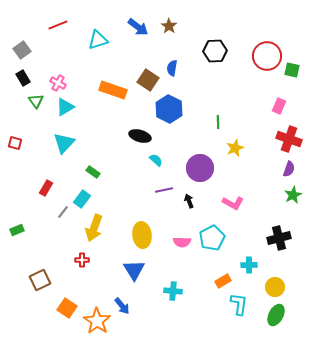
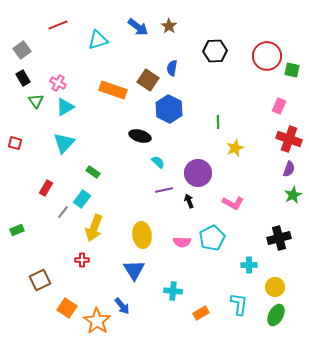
cyan semicircle at (156, 160): moved 2 px right, 2 px down
purple circle at (200, 168): moved 2 px left, 5 px down
orange rectangle at (223, 281): moved 22 px left, 32 px down
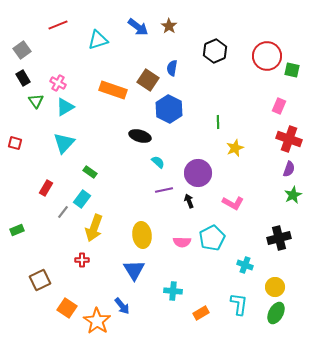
black hexagon at (215, 51): rotated 20 degrees counterclockwise
green rectangle at (93, 172): moved 3 px left
cyan cross at (249, 265): moved 4 px left; rotated 21 degrees clockwise
green ellipse at (276, 315): moved 2 px up
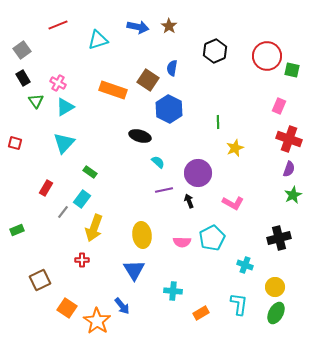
blue arrow at (138, 27): rotated 25 degrees counterclockwise
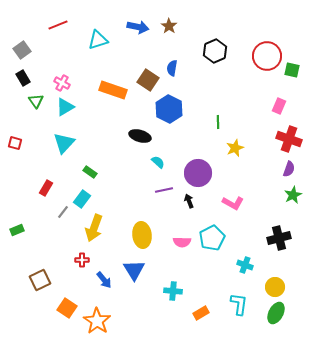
pink cross at (58, 83): moved 4 px right
blue arrow at (122, 306): moved 18 px left, 26 px up
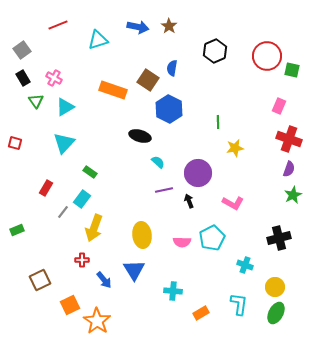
pink cross at (62, 83): moved 8 px left, 5 px up
yellow star at (235, 148): rotated 12 degrees clockwise
orange square at (67, 308): moved 3 px right, 3 px up; rotated 30 degrees clockwise
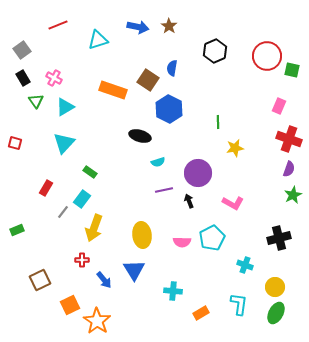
cyan semicircle at (158, 162): rotated 120 degrees clockwise
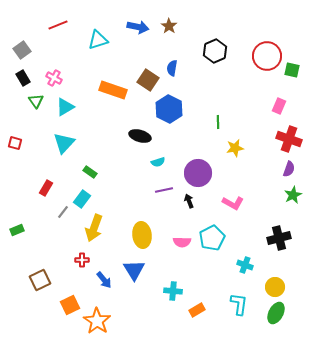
orange rectangle at (201, 313): moved 4 px left, 3 px up
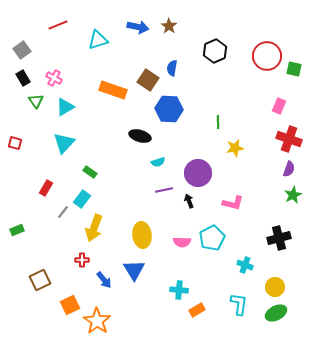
green square at (292, 70): moved 2 px right, 1 px up
blue hexagon at (169, 109): rotated 24 degrees counterclockwise
pink L-shape at (233, 203): rotated 15 degrees counterclockwise
cyan cross at (173, 291): moved 6 px right, 1 px up
green ellipse at (276, 313): rotated 35 degrees clockwise
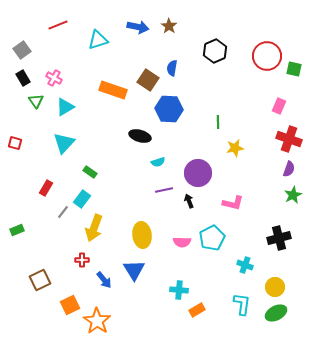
cyan L-shape at (239, 304): moved 3 px right
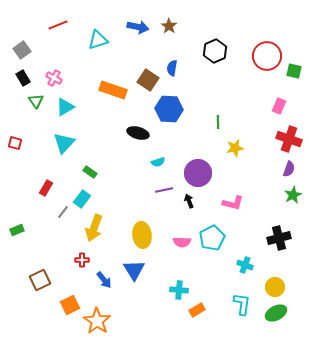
green square at (294, 69): moved 2 px down
black ellipse at (140, 136): moved 2 px left, 3 px up
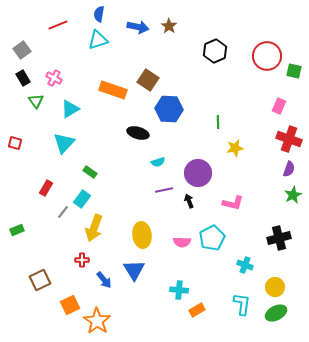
blue semicircle at (172, 68): moved 73 px left, 54 px up
cyan triangle at (65, 107): moved 5 px right, 2 px down
